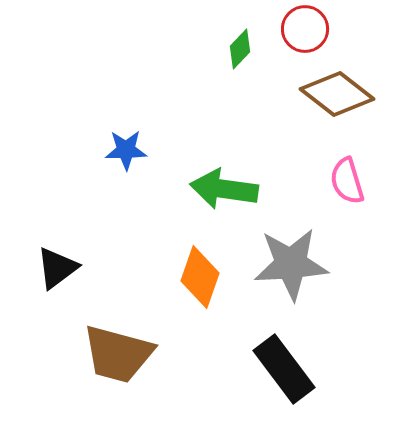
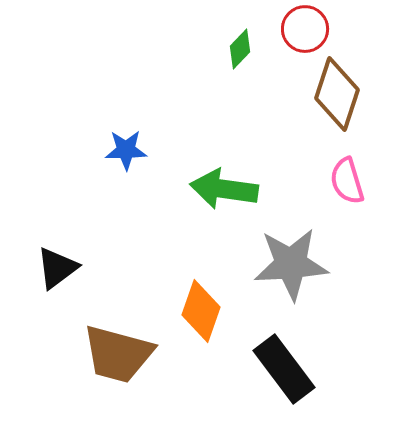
brown diamond: rotated 70 degrees clockwise
orange diamond: moved 1 px right, 34 px down
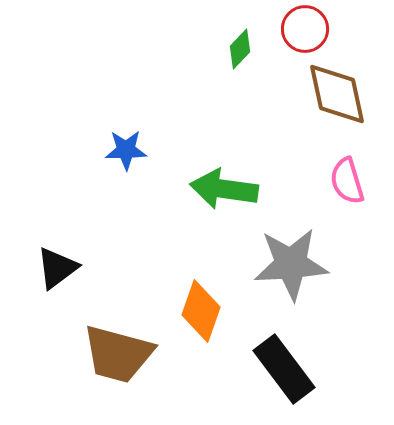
brown diamond: rotated 30 degrees counterclockwise
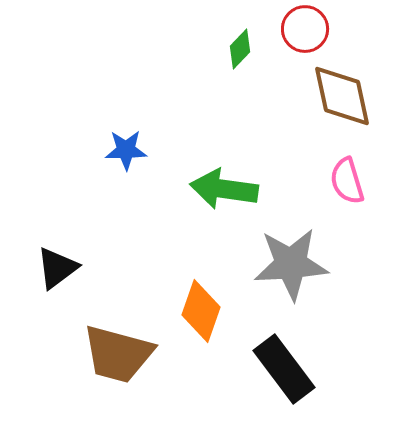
brown diamond: moved 5 px right, 2 px down
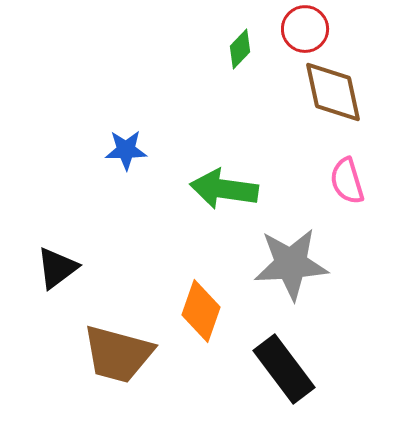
brown diamond: moved 9 px left, 4 px up
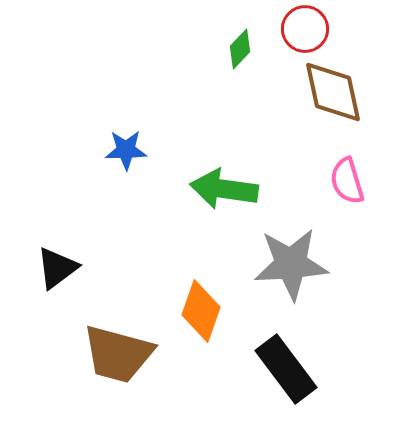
black rectangle: moved 2 px right
